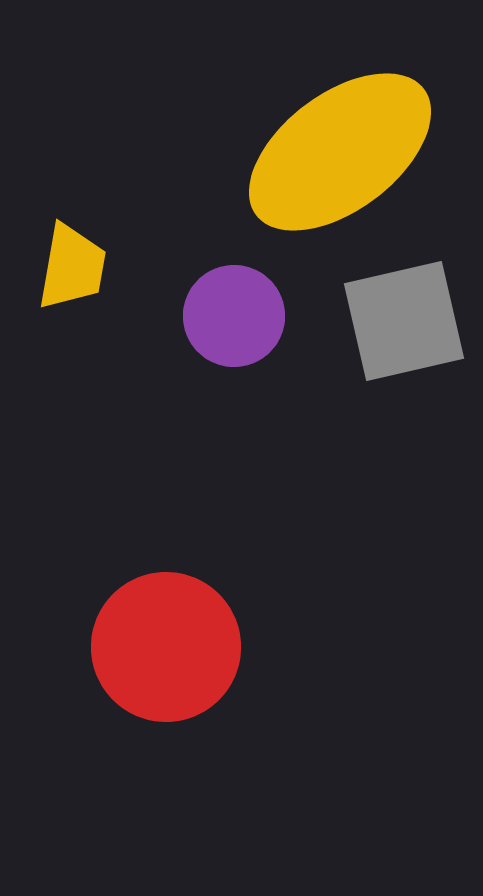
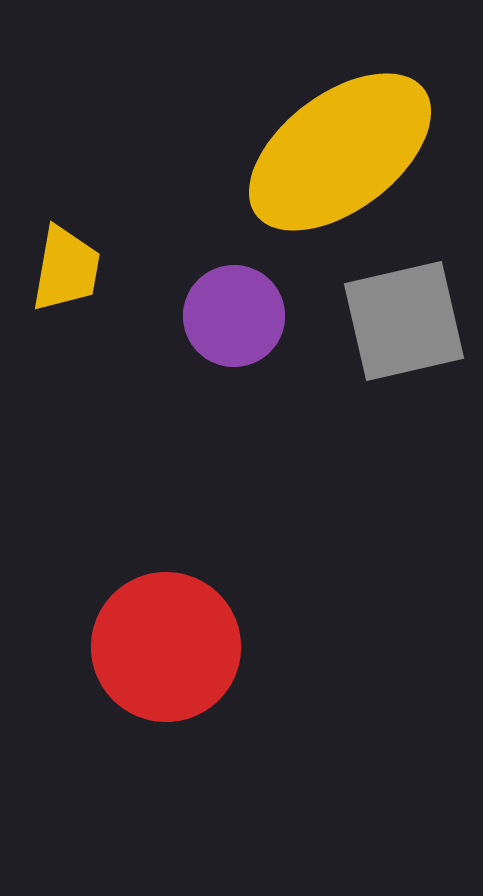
yellow trapezoid: moved 6 px left, 2 px down
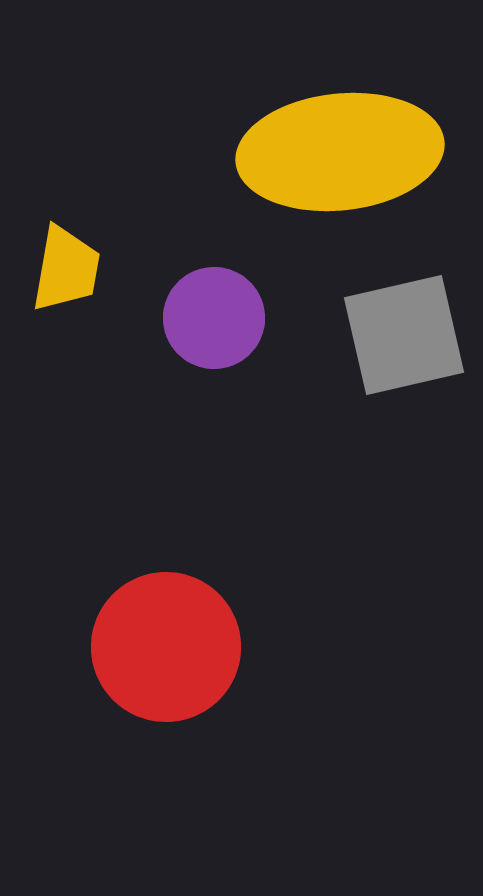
yellow ellipse: rotated 31 degrees clockwise
purple circle: moved 20 px left, 2 px down
gray square: moved 14 px down
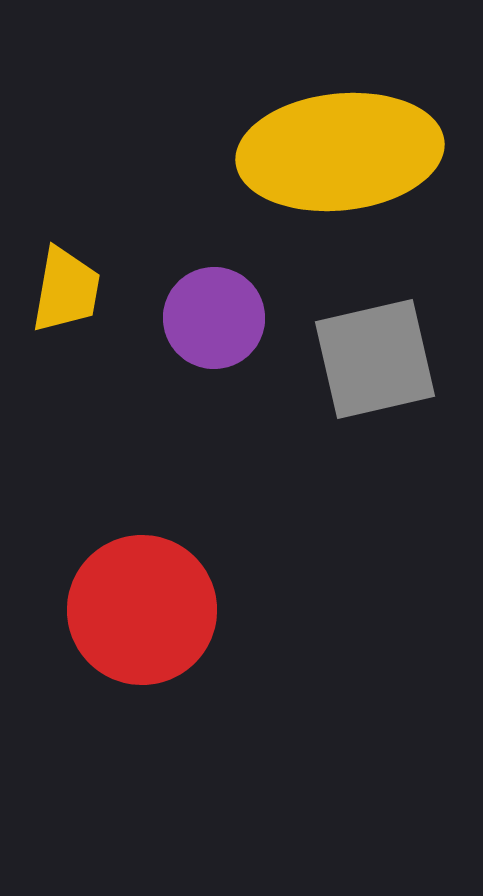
yellow trapezoid: moved 21 px down
gray square: moved 29 px left, 24 px down
red circle: moved 24 px left, 37 px up
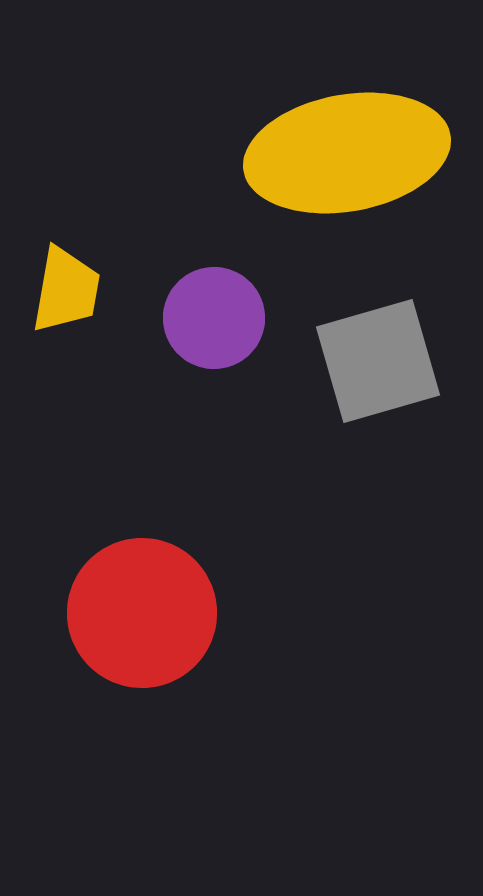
yellow ellipse: moved 7 px right, 1 px down; rotated 4 degrees counterclockwise
gray square: moved 3 px right, 2 px down; rotated 3 degrees counterclockwise
red circle: moved 3 px down
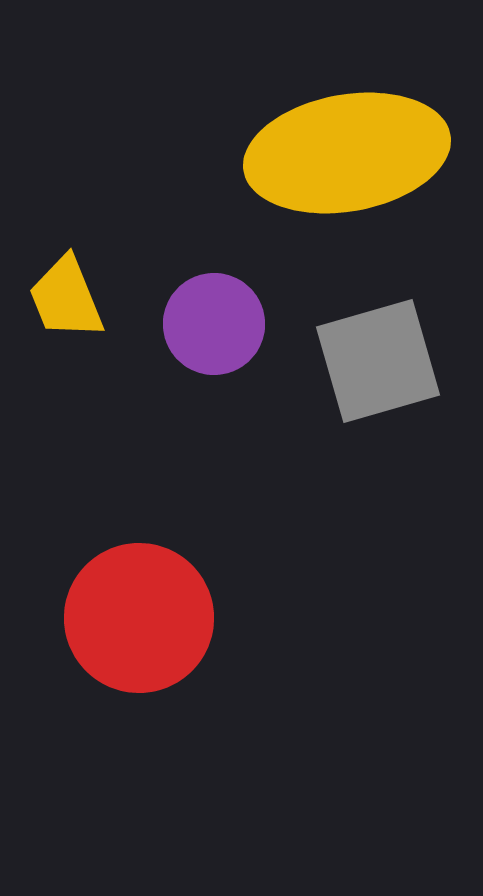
yellow trapezoid: moved 8 px down; rotated 148 degrees clockwise
purple circle: moved 6 px down
red circle: moved 3 px left, 5 px down
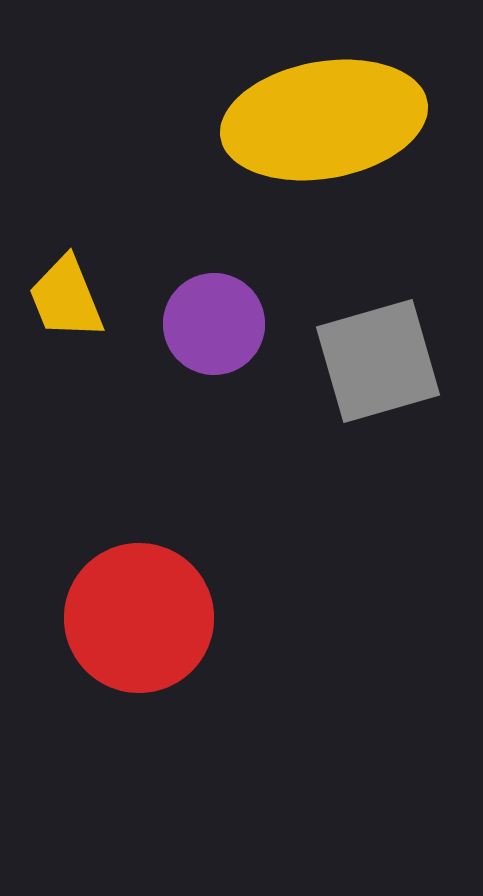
yellow ellipse: moved 23 px left, 33 px up
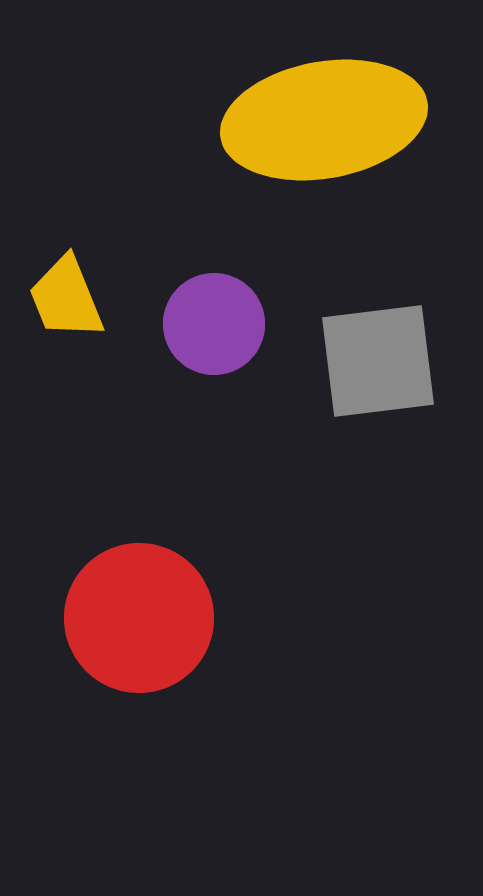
gray square: rotated 9 degrees clockwise
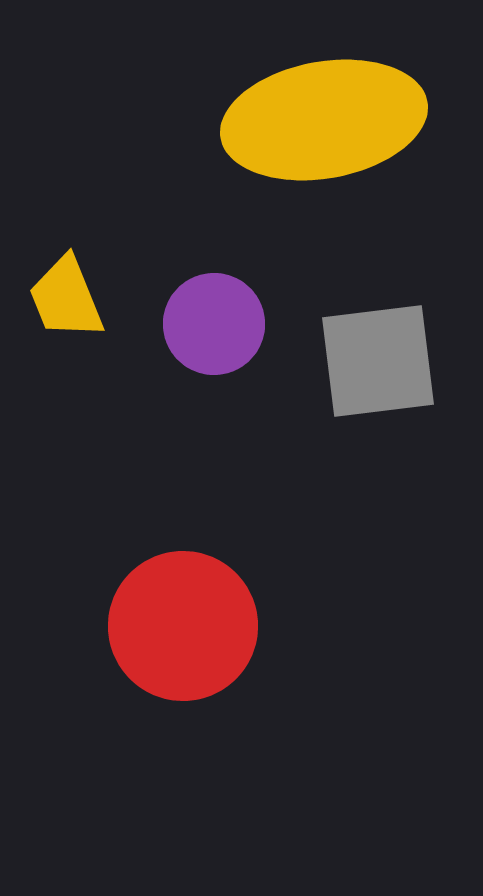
red circle: moved 44 px right, 8 px down
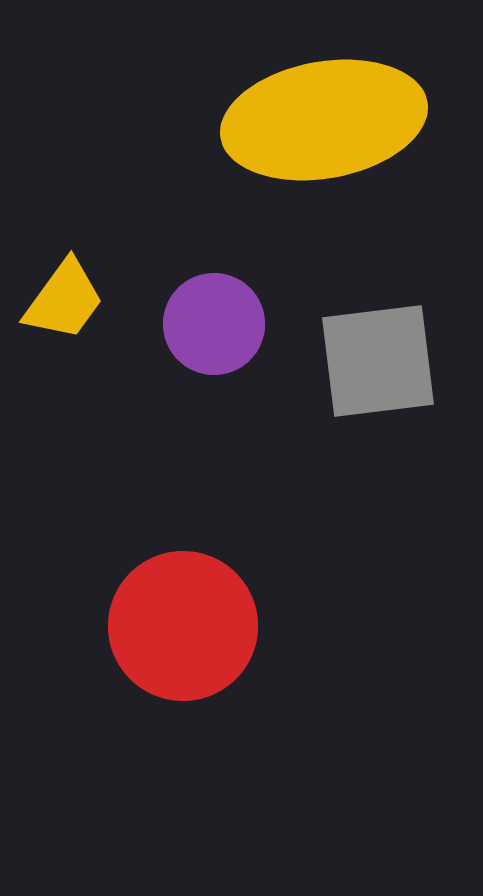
yellow trapezoid: moved 2 px left, 2 px down; rotated 122 degrees counterclockwise
